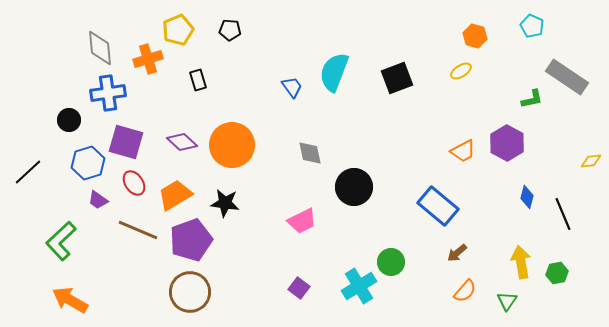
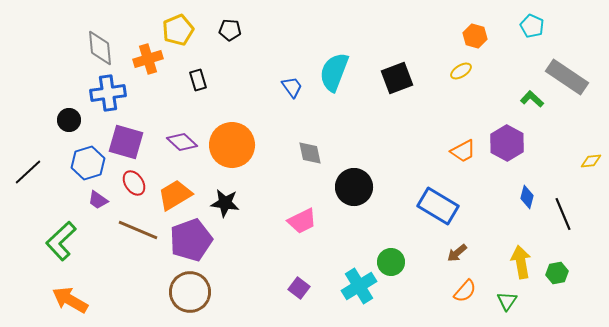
green L-shape at (532, 99): rotated 125 degrees counterclockwise
blue rectangle at (438, 206): rotated 9 degrees counterclockwise
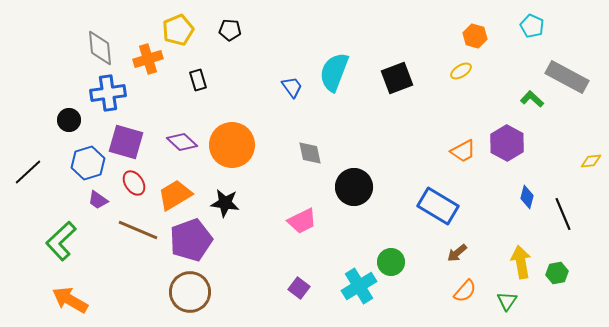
gray rectangle at (567, 77): rotated 6 degrees counterclockwise
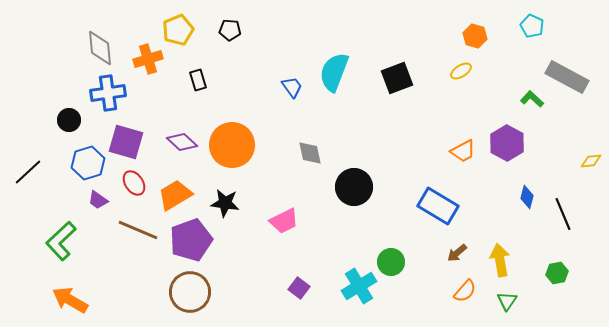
pink trapezoid at (302, 221): moved 18 px left
yellow arrow at (521, 262): moved 21 px left, 2 px up
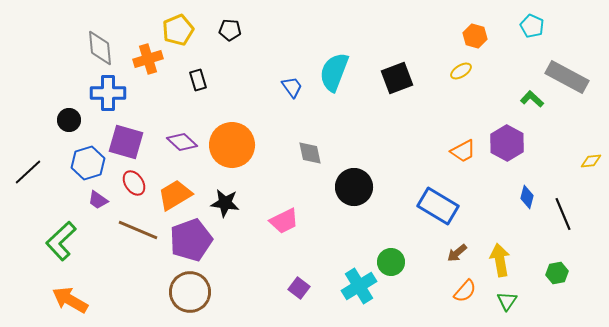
blue cross at (108, 93): rotated 8 degrees clockwise
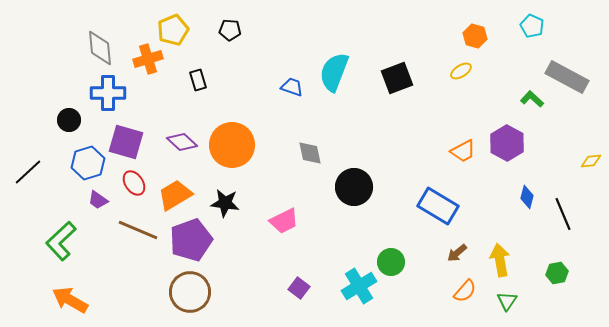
yellow pentagon at (178, 30): moved 5 px left
blue trapezoid at (292, 87): rotated 35 degrees counterclockwise
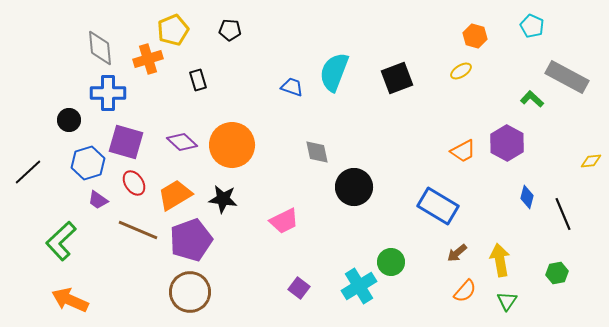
gray diamond at (310, 153): moved 7 px right, 1 px up
black star at (225, 203): moved 2 px left, 4 px up
orange arrow at (70, 300): rotated 6 degrees counterclockwise
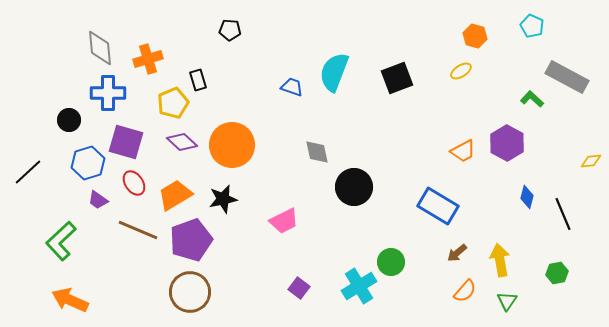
yellow pentagon at (173, 30): moved 73 px down
black star at (223, 199): rotated 20 degrees counterclockwise
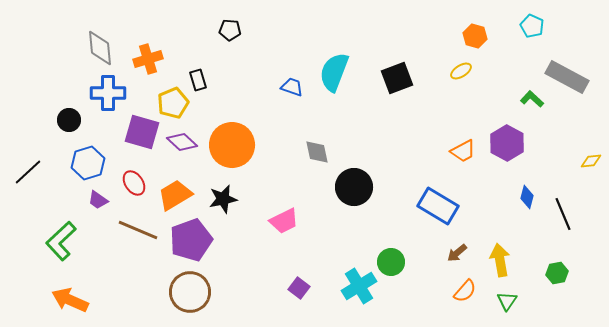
purple square at (126, 142): moved 16 px right, 10 px up
